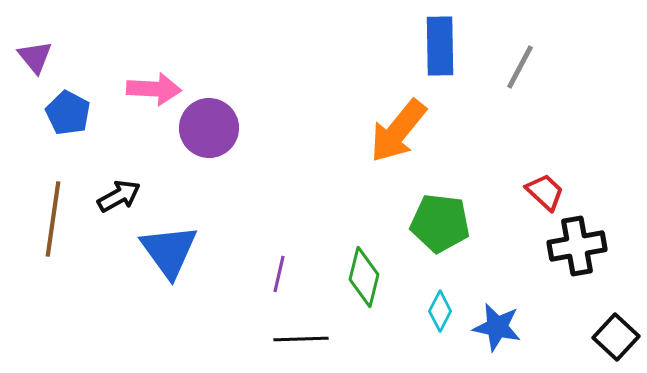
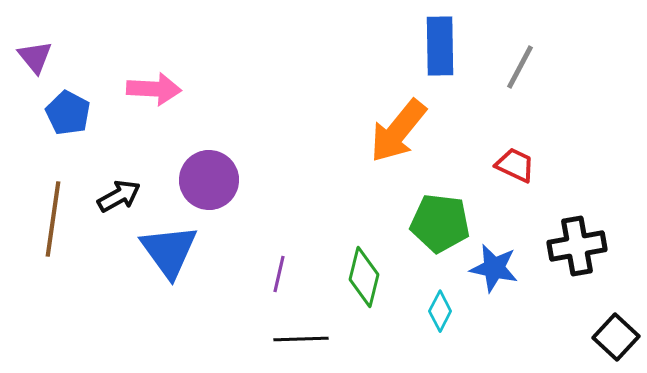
purple circle: moved 52 px down
red trapezoid: moved 30 px left, 27 px up; rotated 18 degrees counterclockwise
blue star: moved 3 px left, 59 px up
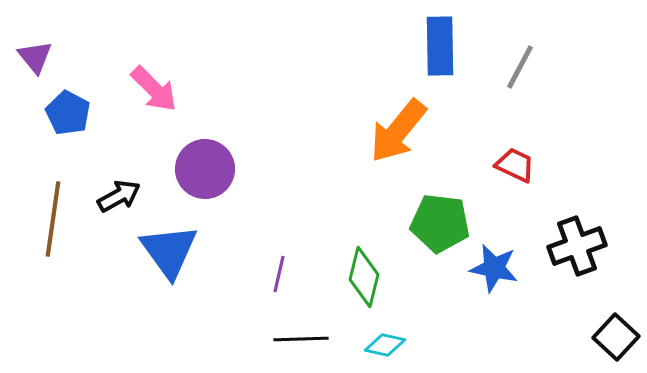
pink arrow: rotated 42 degrees clockwise
purple circle: moved 4 px left, 11 px up
black cross: rotated 10 degrees counterclockwise
cyan diamond: moved 55 px left, 34 px down; rotated 75 degrees clockwise
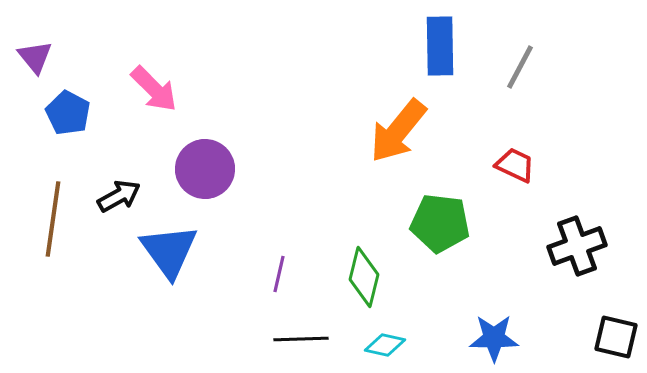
blue star: moved 70 px down; rotated 12 degrees counterclockwise
black square: rotated 30 degrees counterclockwise
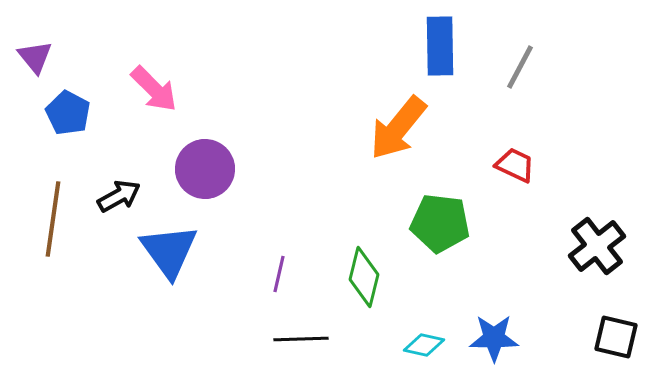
orange arrow: moved 3 px up
black cross: moved 20 px right; rotated 18 degrees counterclockwise
cyan diamond: moved 39 px right
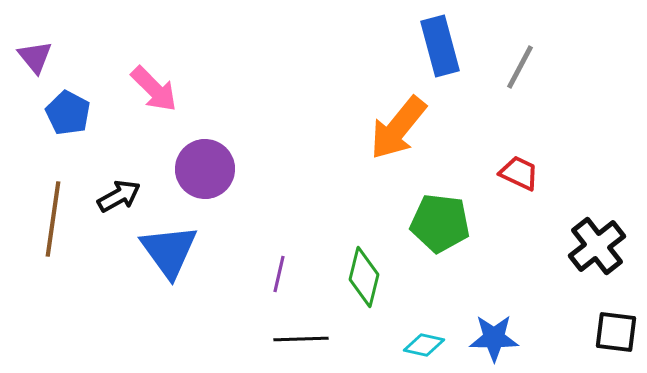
blue rectangle: rotated 14 degrees counterclockwise
red trapezoid: moved 4 px right, 8 px down
black square: moved 5 px up; rotated 6 degrees counterclockwise
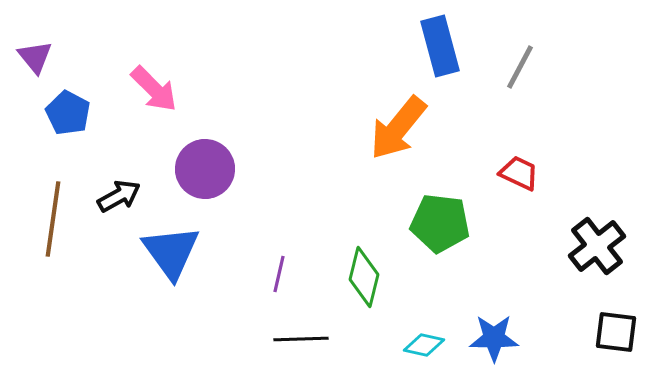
blue triangle: moved 2 px right, 1 px down
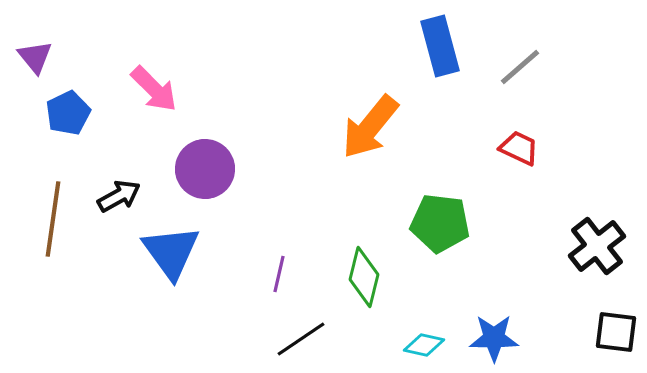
gray line: rotated 21 degrees clockwise
blue pentagon: rotated 18 degrees clockwise
orange arrow: moved 28 px left, 1 px up
red trapezoid: moved 25 px up
black line: rotated 32 degrees counterclockwise
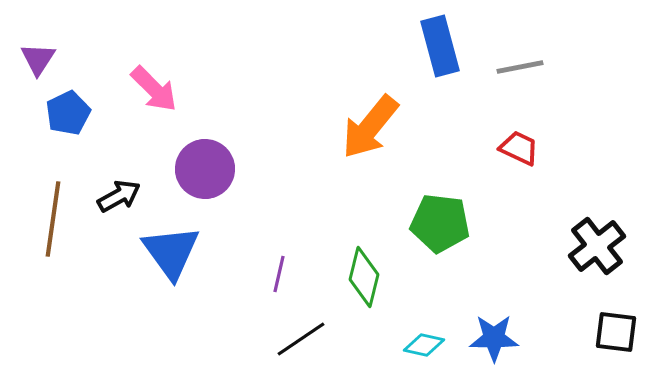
purple triangle: moved 3 px right, 2 px down; rotated 12 degrees clockwise
gray line: rotated 30 degrees clockwise
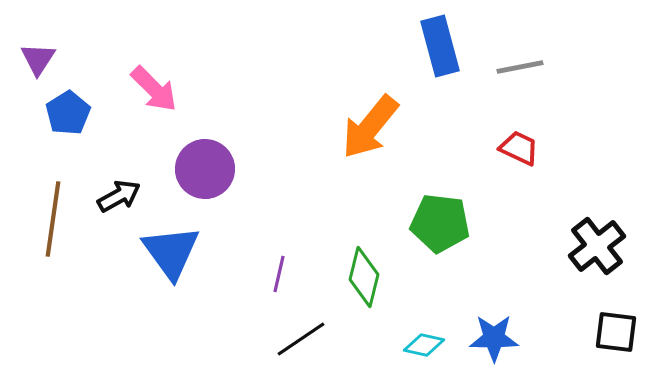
blue pentagon: rotated 6 degrees counterclockwise
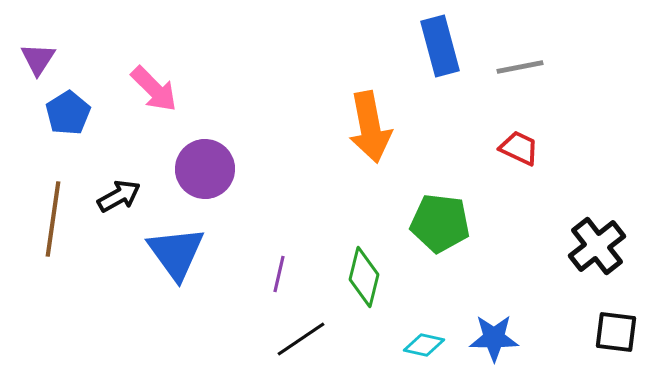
orange arrow: rotated 50 degrees counterclockwise
blue triangle: moved 5 px right, 1 px down
